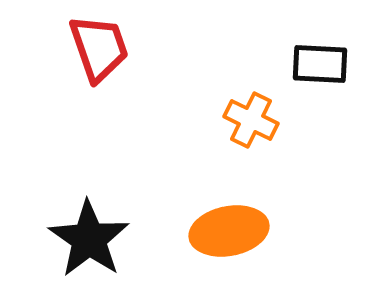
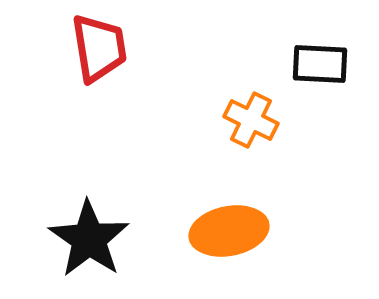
red trapezoid: rotated 10 degrees clockwise
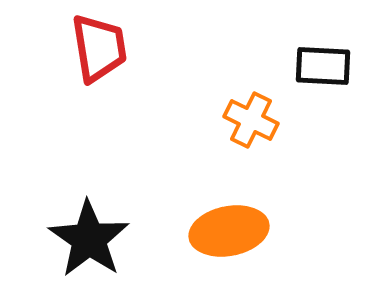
black rectangle: moved 3 px right, 2 px down
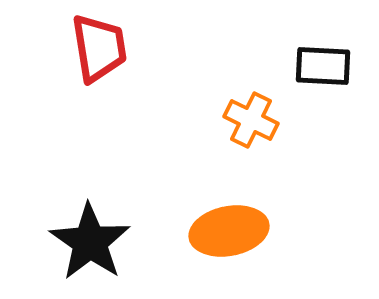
black star: moved 1 px right, 3 px down
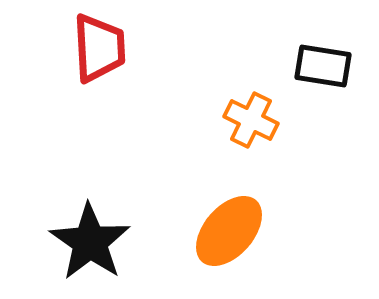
red trapezoid: rotated 6 degrees clockwise
black rectangle: rotated 6 degrees clockwise
orange ellipse: rotated 38 degrees counterclockwise
